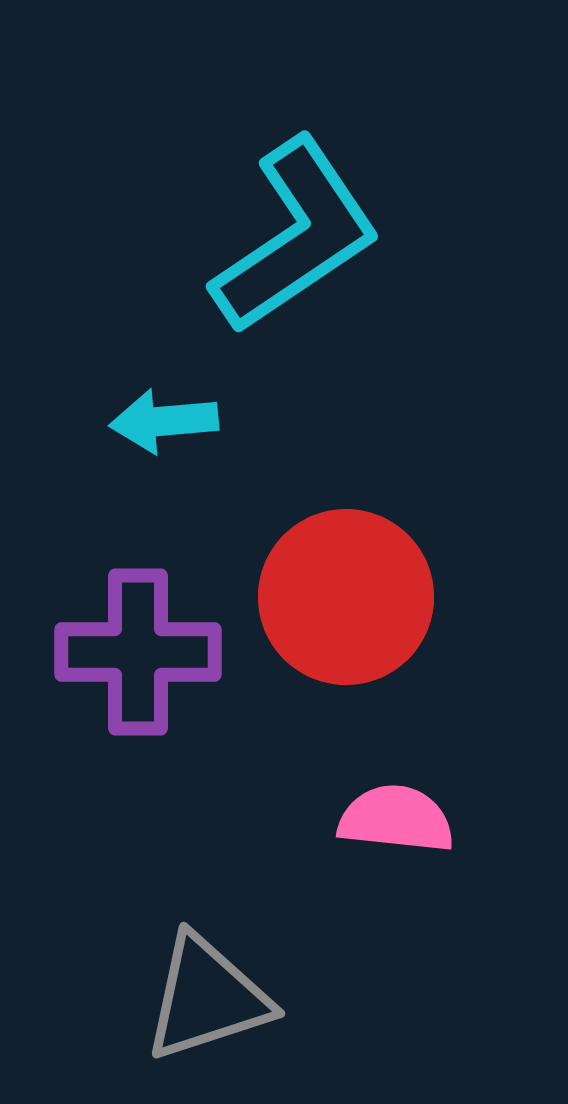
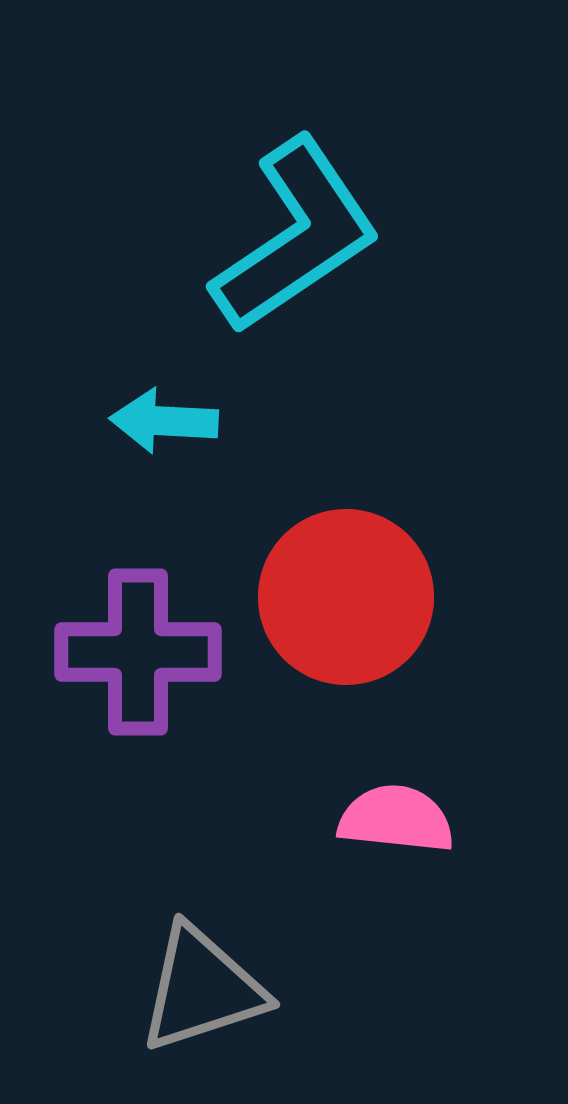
cyan arrow: rotated 8 degrees clockwise
gray triangle: moved 5 px left, 9 px up
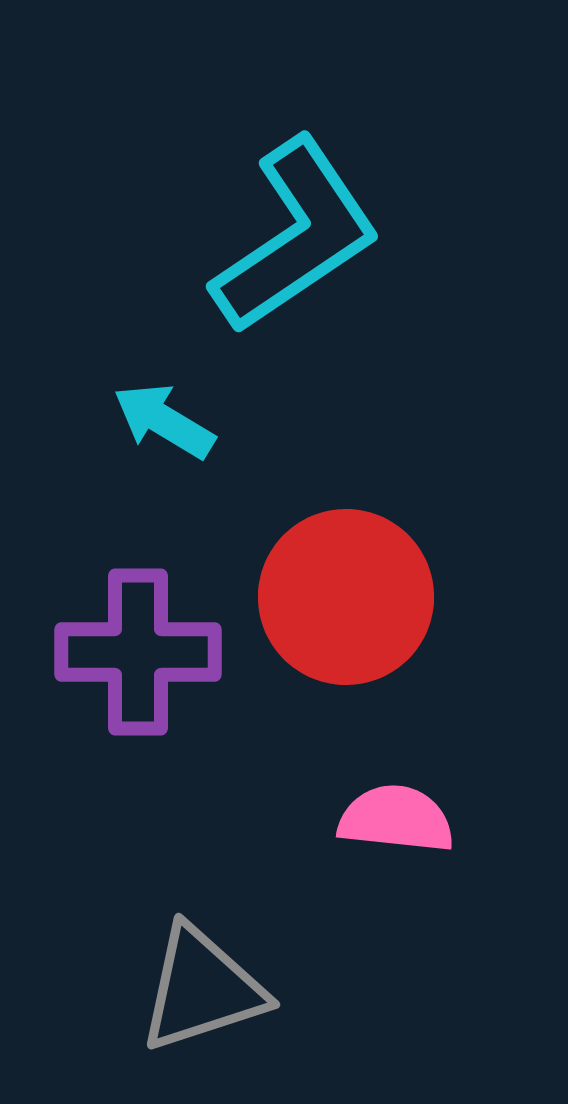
cyan arrow: rotated 28 degrees clockwise
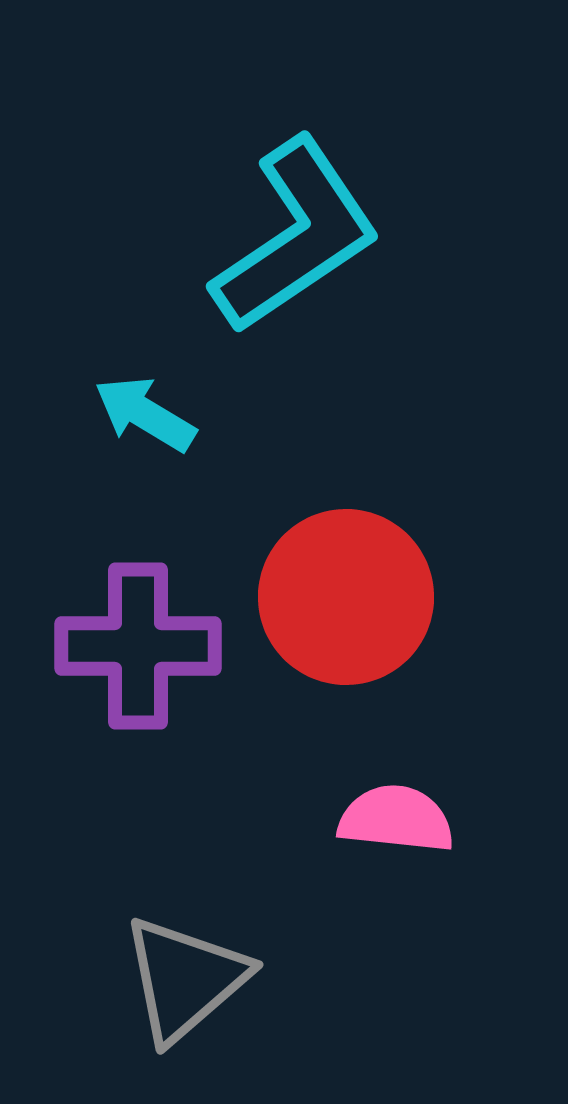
cyan arrow: moved 19 px left, 7 px up
purple cross: moved 6 px up
gray triangle: moved 17 px left, 10 px up; rotated 23 degrees counterclockwise
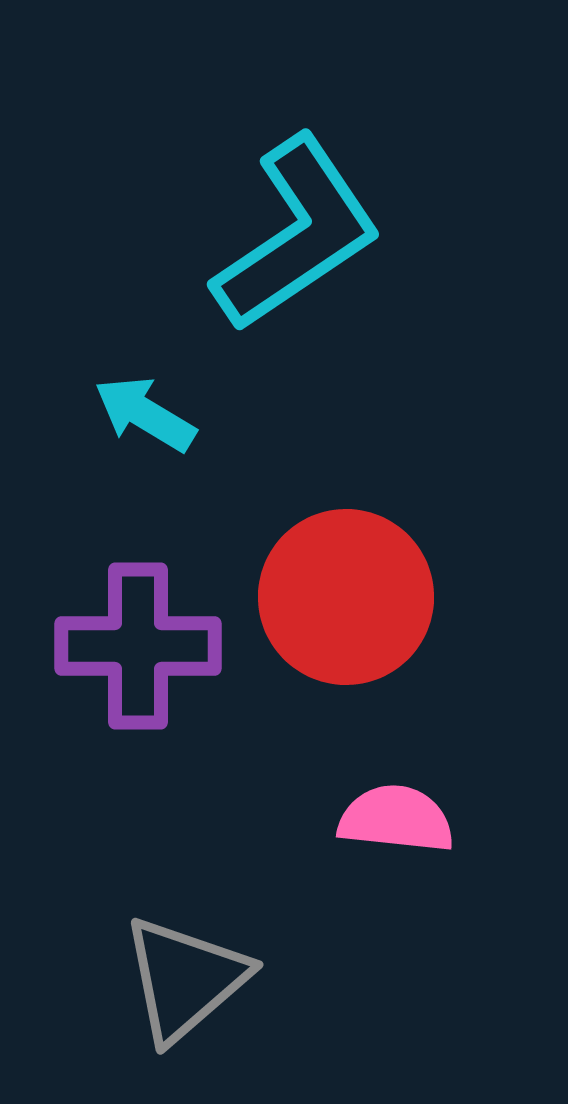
cyan L-shape: moved 1 px right, 2 px up
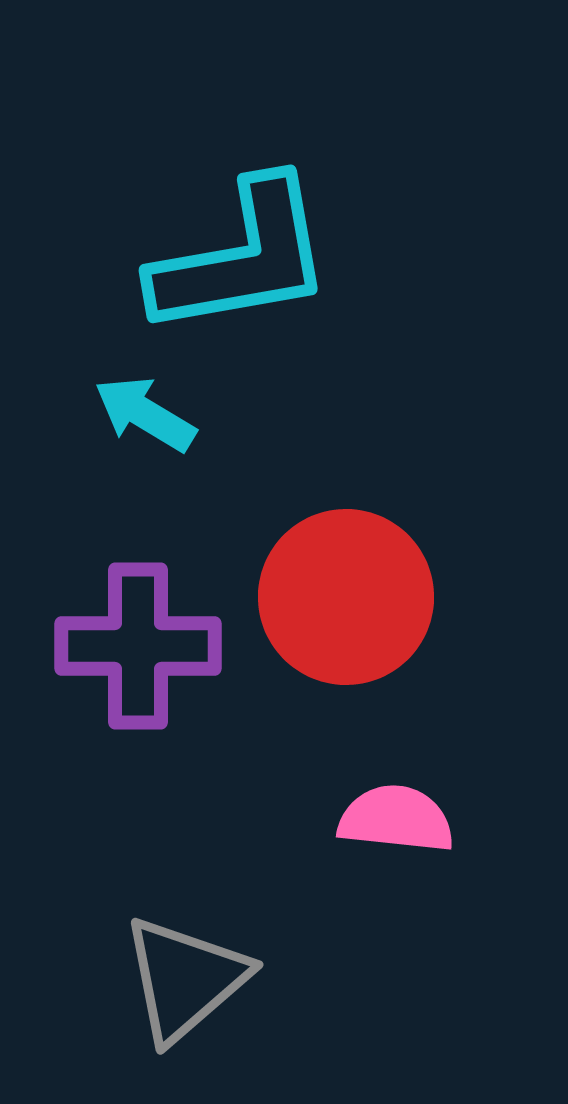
cyan L-shape: moved 55 px left, 24 px down; rotated 24 degrees clockwise
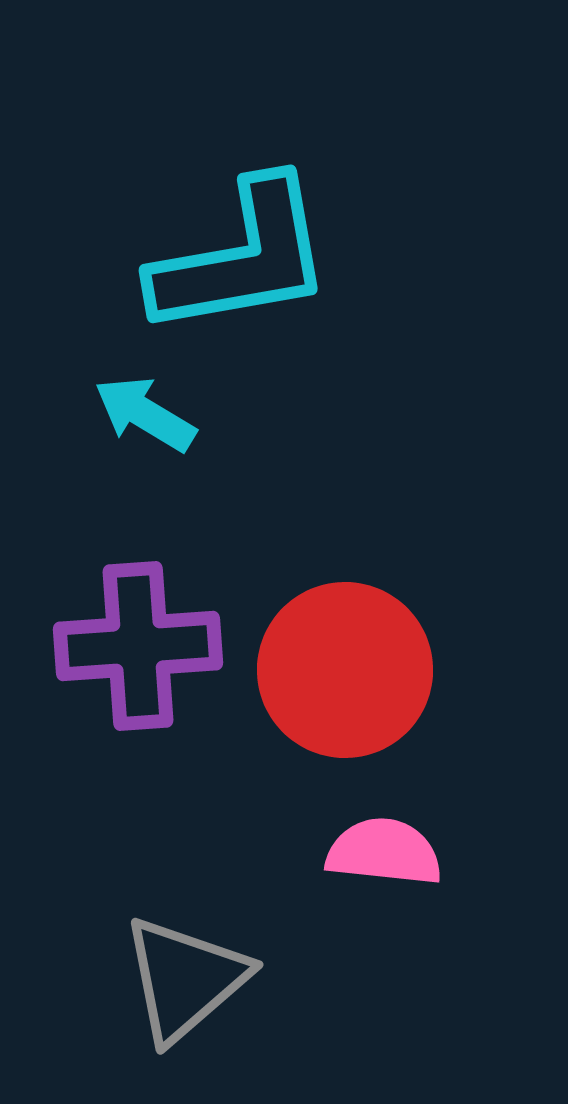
red circle: moved 1 px left, 73 px down
purple cross: rotated 4 degrees counterclockwise
pink semicircle: moved 12 px left, 33 px down
